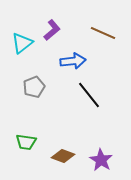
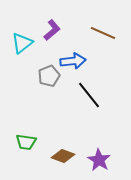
gray pentagon: moved 15 px right, 11 px up
purple star: moved 2 px left
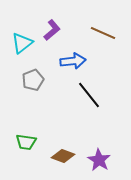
gray pentagon: moved 16 px left, 4 px down
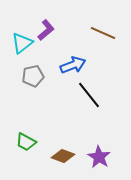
purple L-shape: moved 6 px left
blue arrow: moved 4 px down; rotated 15 degrees counterclockwise
gray pentagon: moved 4 px up; rotated 10 degrees clockwise
green trapezoid: rotated 20 degrees clockwise
purple star: moved 3 px up
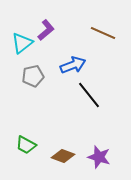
green trapezoid: moved 3 px down
purple star: rotated 15 degrees counterclockwise
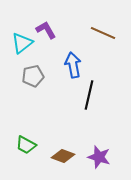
purple L-shape: rotated 80 degrees counterclockwise
blue arrow: rotated 80 degrees counterclockwise
black line: rotated 52 degrees clockwise
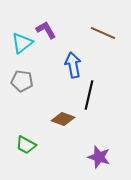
gray pentagon: moved 11 px left, 5 px down; rotated 20 degrees clockwise
brown diamond: moved 37 px up
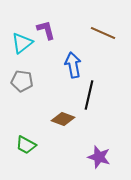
purple L-shape: rotated 15 degrees clockwise
